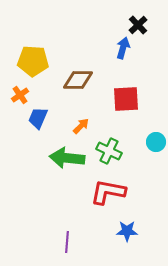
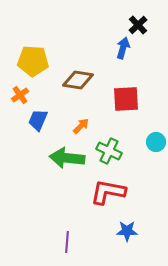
brown diamond: rotated 8 degrees clockwise
blue trapezoid: moved 2 px down
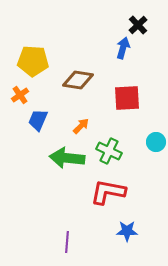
red square: moved 1 px right, 1 px up
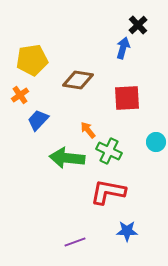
yellow pentagon: moved 1 px left, 1 px up; rotated 12 degrees counterclockwise
blue trapezoid: rotated 20 degrees clockwise
orange arrow: moved 7 px right, 4 px down; rotated 84 degrees counterclockwise
purple line: moved 8 px right; rotated 65 degrees clockwise
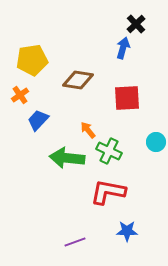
black cross: moved 2 px left, 1 px up
